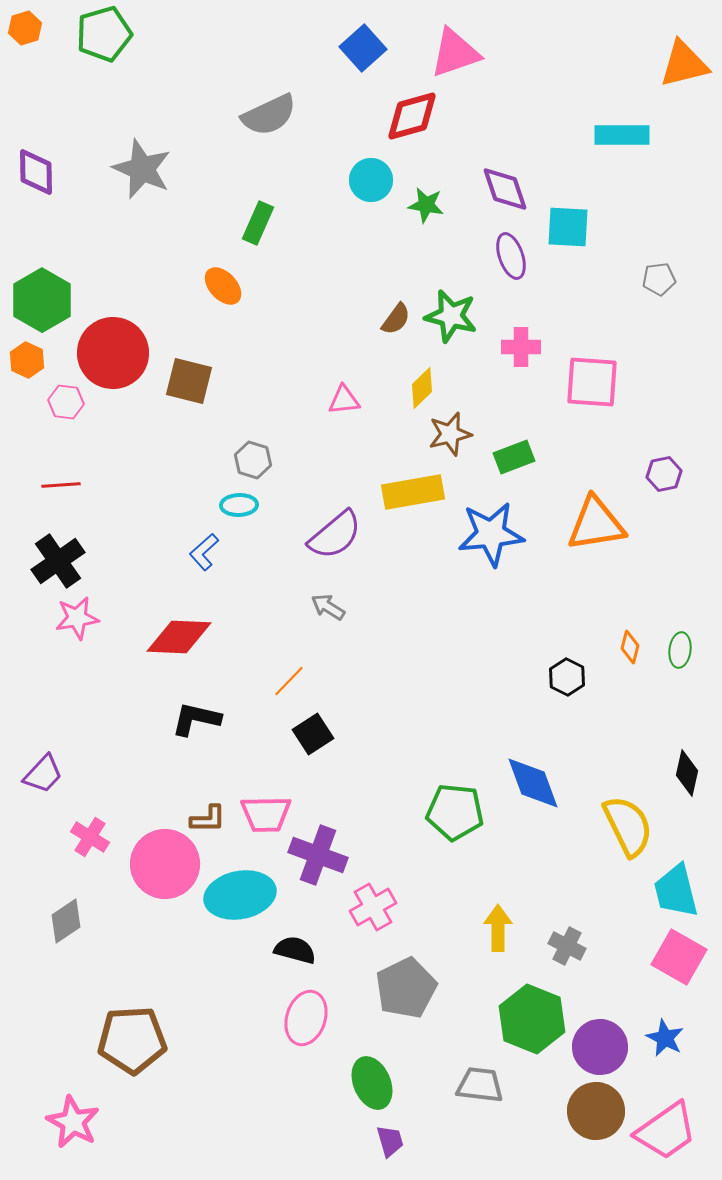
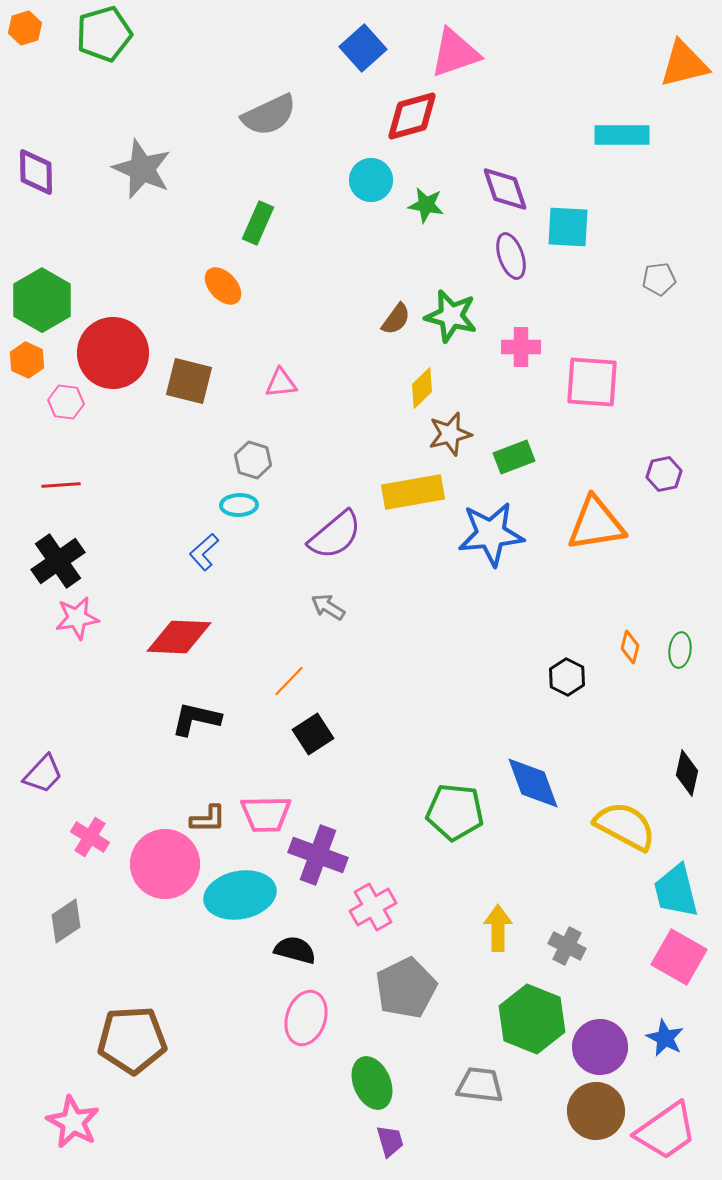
pink triangle at (344, 400): moved 63 px left, 17 px up
yellow semicircle at (628, 826): moved 3 px left; rotated 36 degrees counterclockwise
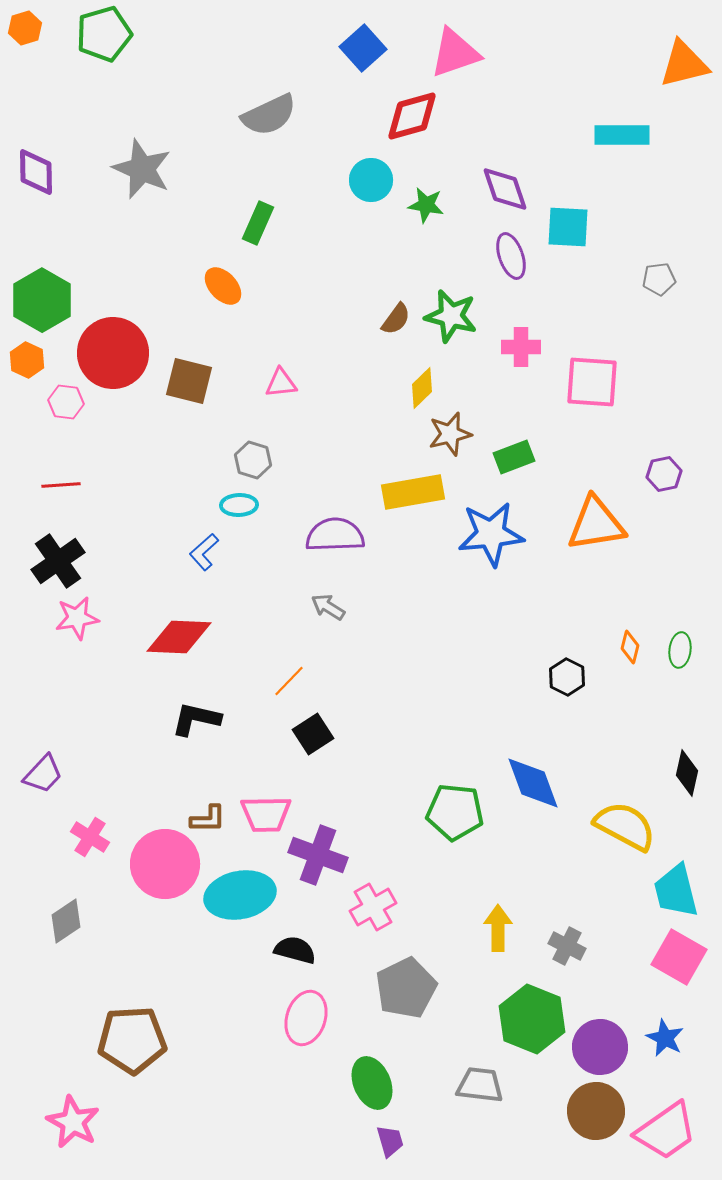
purple semicircle at (335, 535): rotated 142 degrees counterclockwise
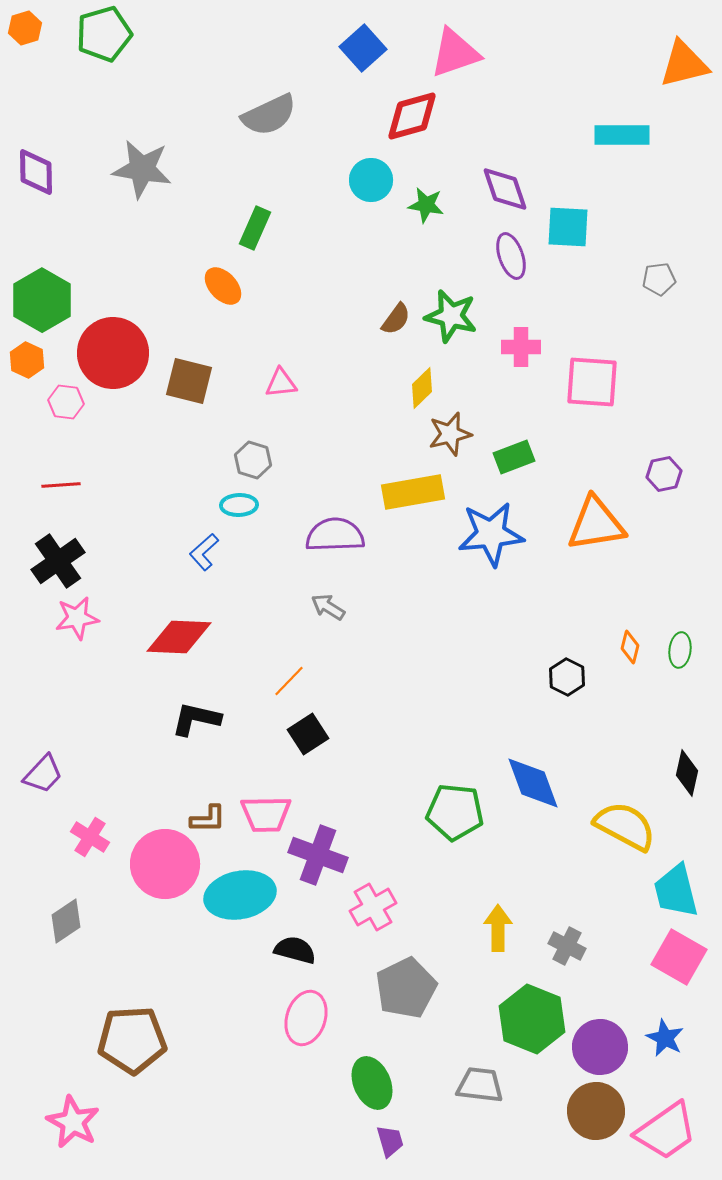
gray star at (142, 169): rotated 14 degrees counterclockwise
green rectangle at (258, 223): moved 3 px left, 5 px down
black square at (313, 734): moved 5 px left
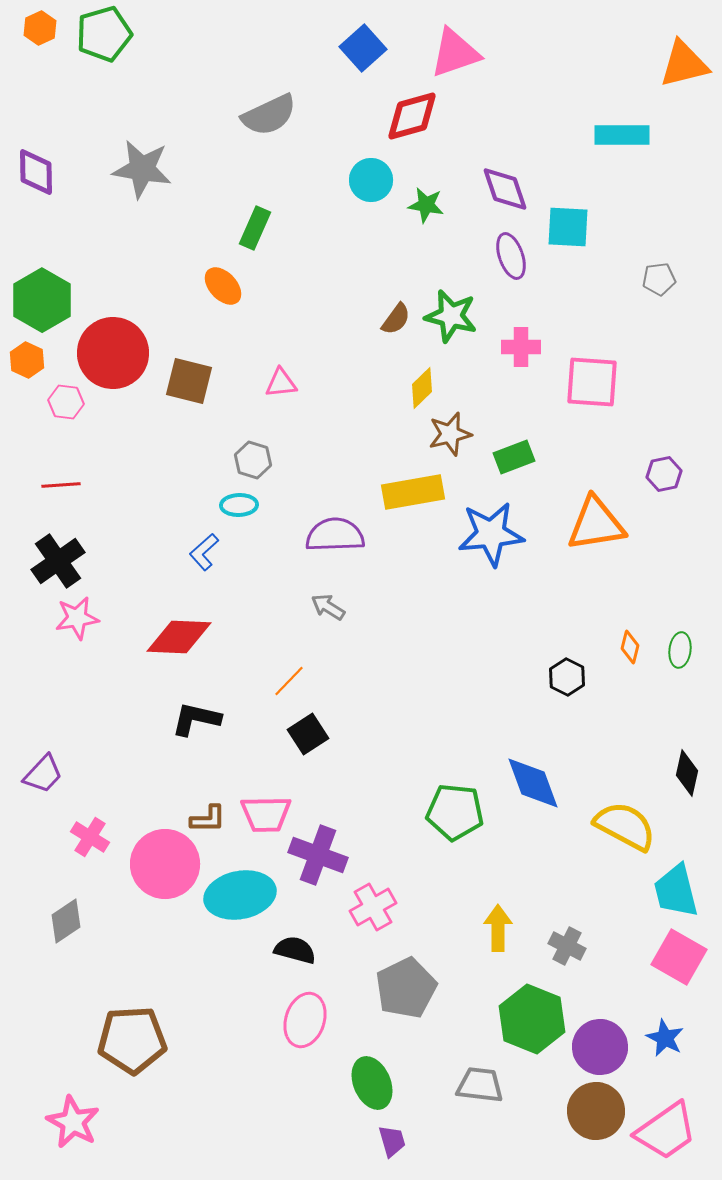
orange hexagon at (25, 28): moved 15 px right; rotated 8 degrees counterclockwise
pink ellipse at (306, 1018): moved 1 px left, 2 px down
purple trapezoid at (390, 1141): moved 2 px right
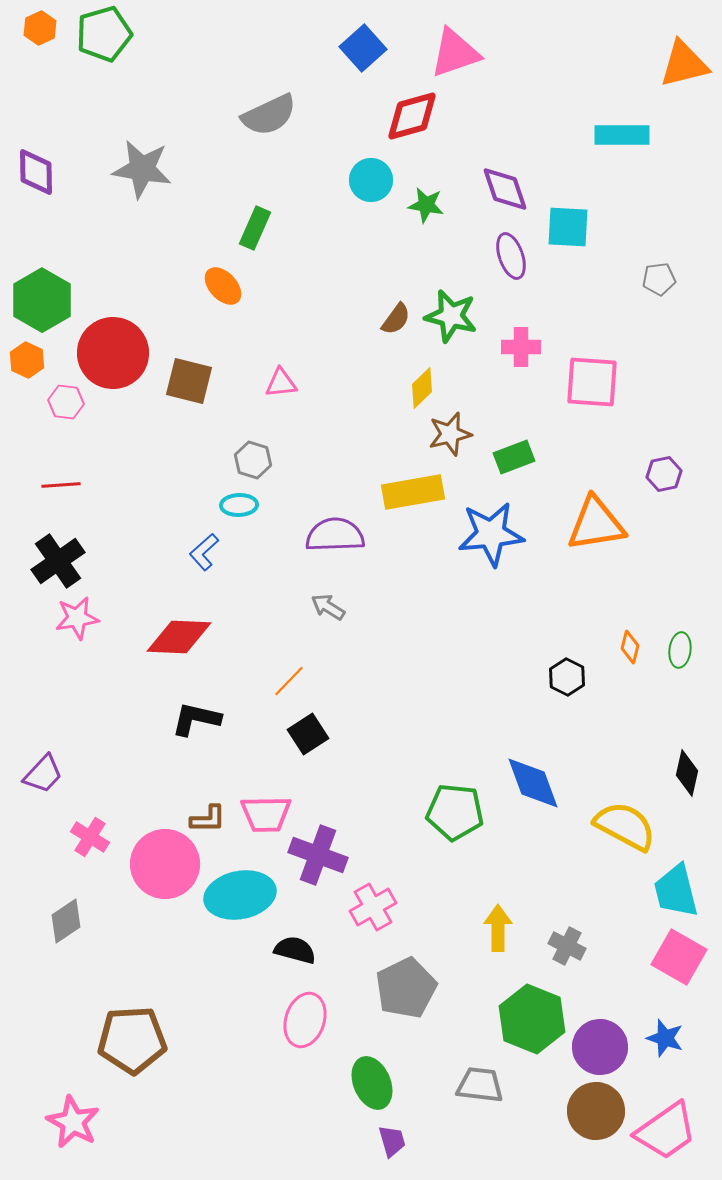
blue star at (665, 1038): rotated 9 degrees counterclockwise
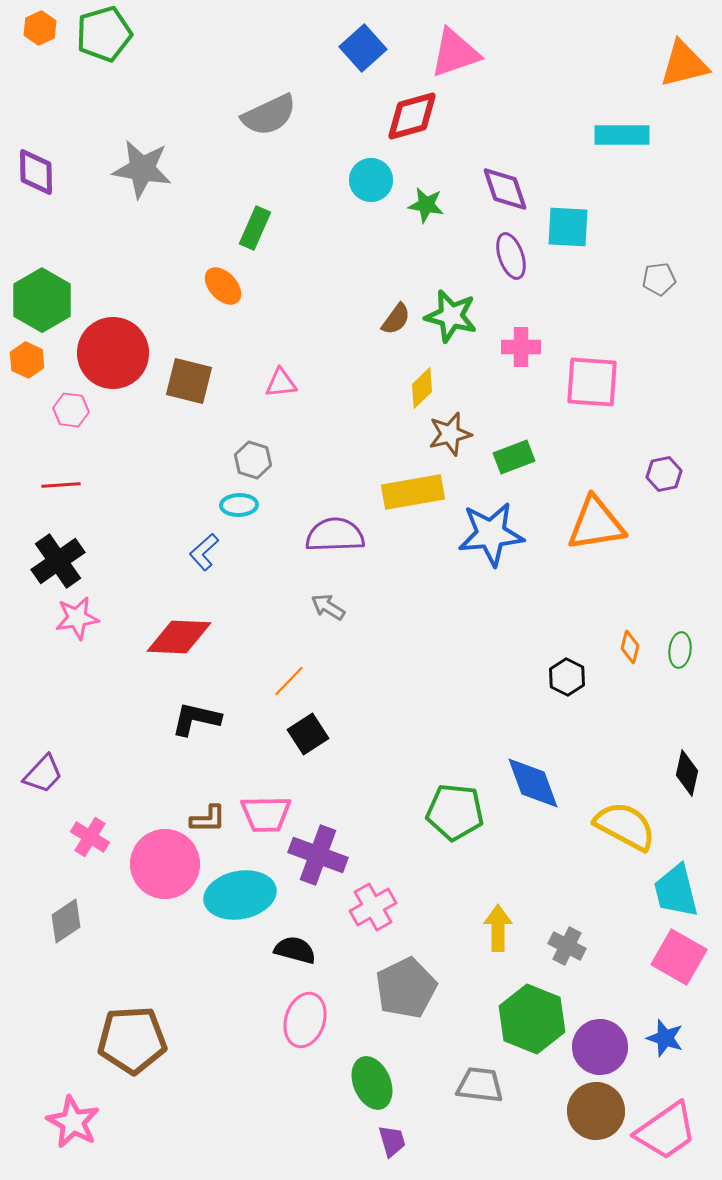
pink hexagon at (66, 402): moved 5 px right, 8 px down
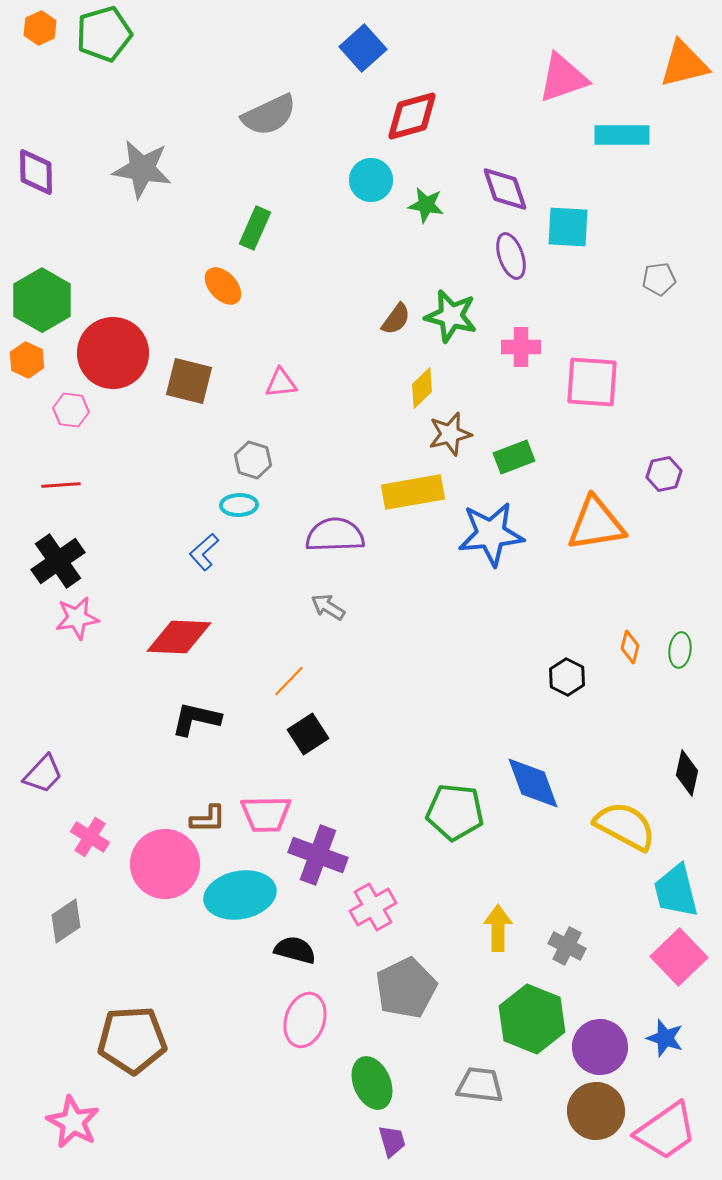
pink triangle at (455, 53): moved 108 px right, 25 px down
pink square at (679, 957): rotated 16 degrees clockwise
